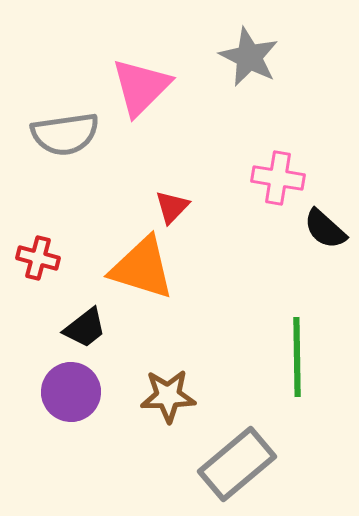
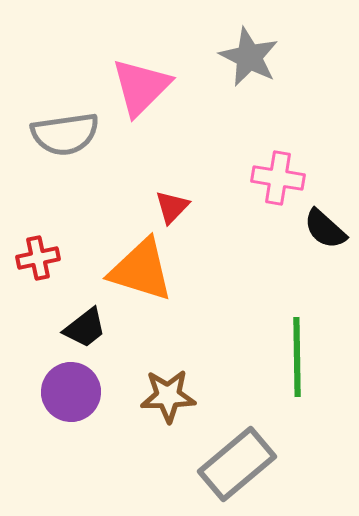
red cross: rotated 27 degrees counterclockwise
orange triangle: moved 1 px left, 2 px down
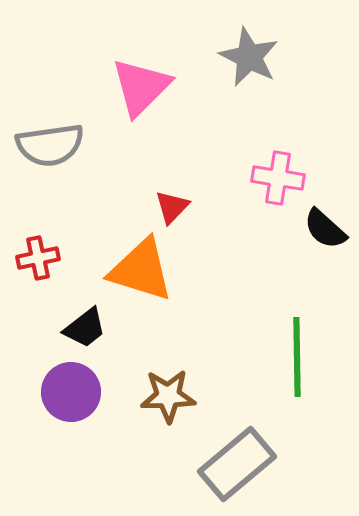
gray semicircle: moved 15 px left, 11 px down
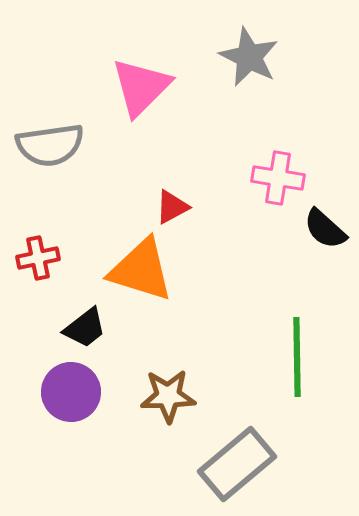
red triangle: rotated 18 degrees clockwise
